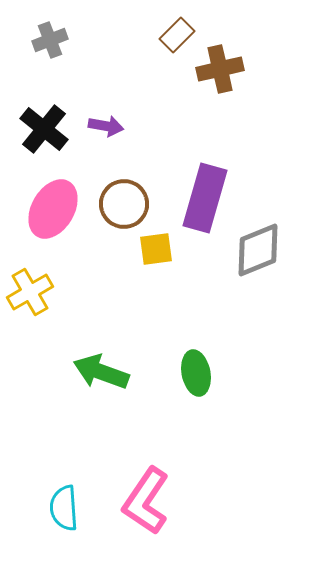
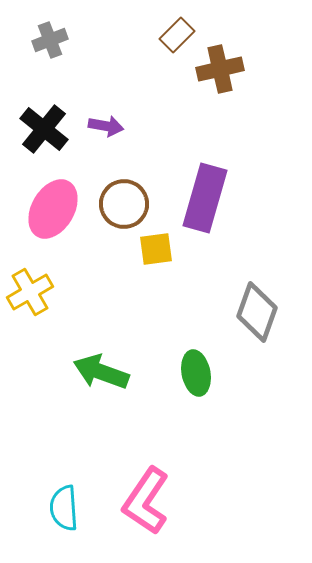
gray diamond: moved 1 px left, 62 px down; rotated 48 degrees counterclockwise
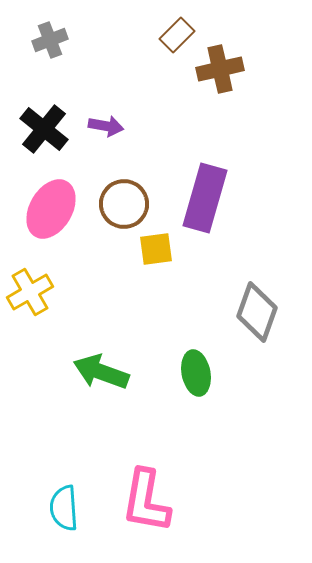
pink ellipse: moved 2 px left
pink L-shape: rotated 24 degrees counterclockwise
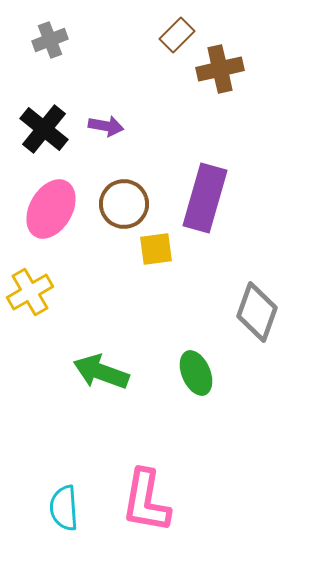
green ellipse: rotated 12 degrees counterclockwise
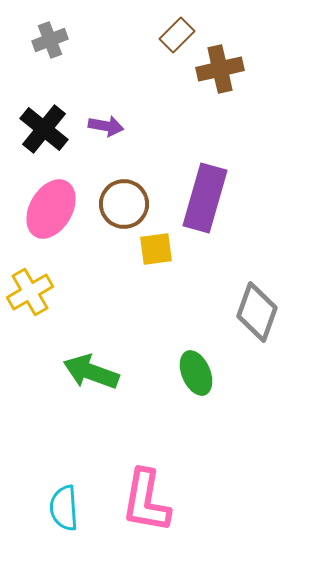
green arrow: moved 10 px left
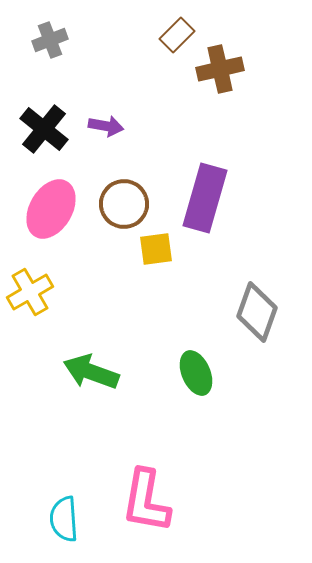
cyan semicircle: moved 11 px down
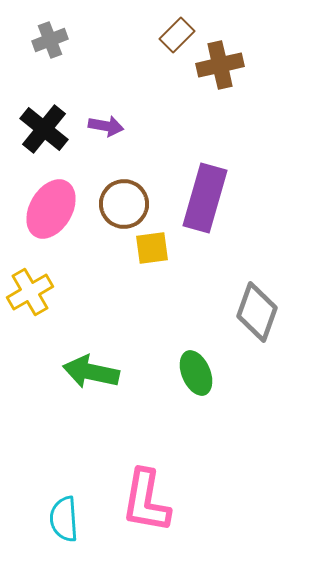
brown cross: moved 4 px up
yellow square: moved 4 px left, 1 px up
green arrow: rotated 8 degrees counterclockwise
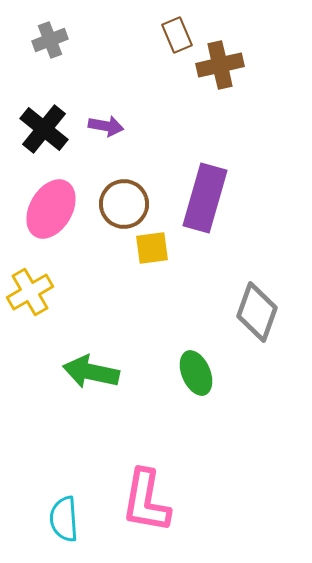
brown rectangle: rotated 68 degrees counterclockwise
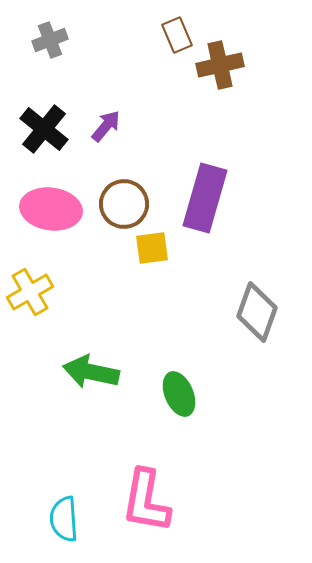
purple arrow: rotated 60 degrees counterclockwise
pink ellipse: rotated 68 degrees clockwise
green ellipse: moved 17 px left, 21 px down
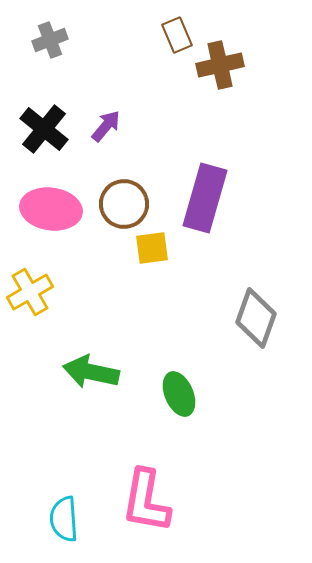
gray diamond: moved 1 px left, 6 px down
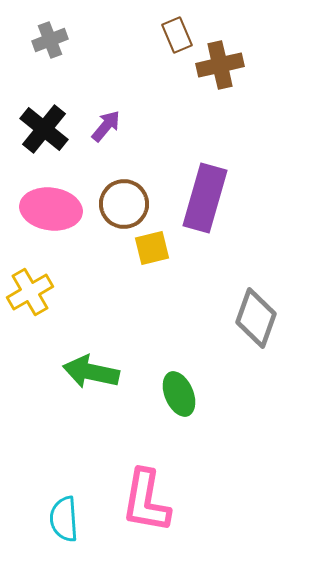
yellow square: rotated 6 degrees counterclockwise
